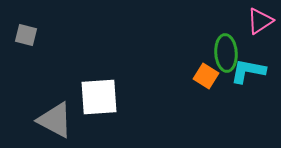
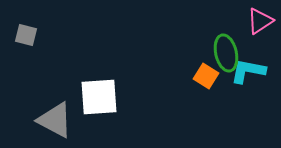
green ellipse: rotated 9 degrees counterclockwise
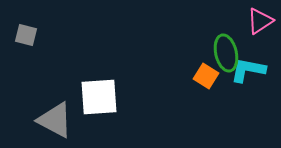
cyan L-shape: moved 1 px up
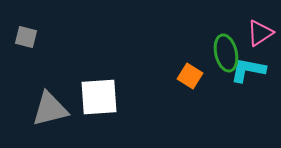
pink triangle: moved 12 px down
gray square: moved 2 px down
orange square: moved 16 px left
gray triangle: moved 5 px left, 11 px up; rotated 42 degrees counterclockwise
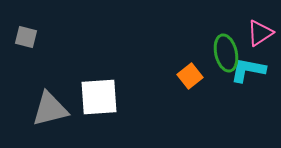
orange square: rotated 20 degrees clockwise
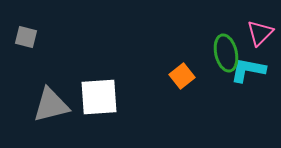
pink triangle: rotated 12 degrees counterclockwise
orange square: moved 8 px left
gray triangle: moved 1 px right, 4 px up
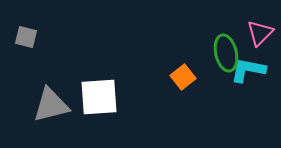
orange square: moved 1 px right, 1 px down
